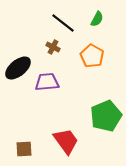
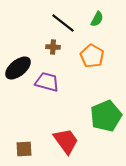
brown cross: rotated 24 degrees counterclockwise
purple trapezoid: rotated 20 degrees clockwise
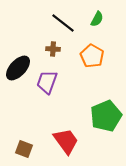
brown cross: moved 2 px down
black ellipse: rotated 8 degrees counterclockwise
purple trapezoid: rotated 85 degrees counterclockwise
brown square: rotated 24 degrees clockwise
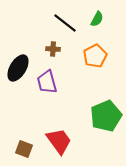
black line: moved 2 px right
orange pentagon: moved 3 px right; rotated 15 degrees clockwise
black ellipse: rotated 12 degrees counterclockwise
purple trapezoid: rotated 35 degrees counterclockwise
red trapezoid: moved 7 px left
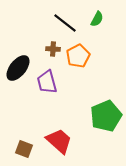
orange pentagon: moved 17 px left
black ellipse: rotated 8 degrees clockwise
red trapezoid: rotated 12 degrees counterclockwise
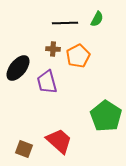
black line: rotated 40 degrees counterclockwise
green pentagon: rotated 16 degrees counterclockwise
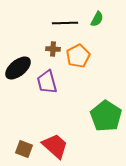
black ellipse: rotated 12 degrees clockwise
red trapezoid: moved 4 px left, 5 px down
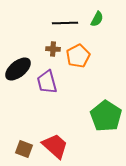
black ellipse: moved 1 px down
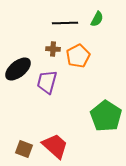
purple trapezoid: rotated 30 degrees clockwise
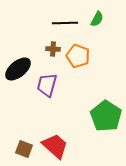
orange pentagon: rotated 25 degrees counterclockwise
purple trapezoid: moved 3 px down
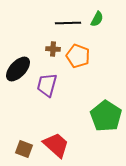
black line: moved 3 px right
black ellipse: rotated 8 degrees counterclockwise
red trapezoid: moved 1 px right, 1 px up
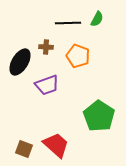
brown cross: moved 7 px left, 2 px up
black ellipse: moved 2 px right, 7 px up; rotated 12 degrees counterclockwise
purple trapezoid: rotated 125 degrees counterclockwise
green pentagon: moved 7 px left
